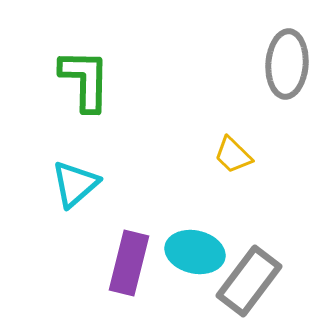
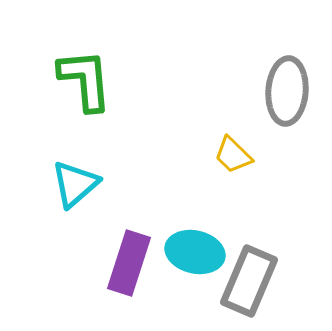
gray ellipse: moved 27 px down
green L-shape: rotated 6 degrees counterclockwise
purple rectangle: rotated 4 degrees clockwise
gray rectangle: rotated 14 degrees counterclockwise
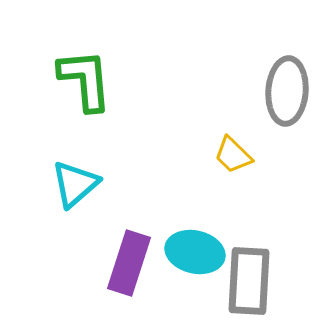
gray rectangle: rotated 20 degrees counterclockwise
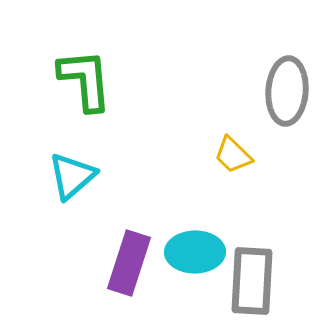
cyan triangle: moved 3 px left, 8 px up
cyan ellipse: rotated 14 degrees counterclockwise
gray rectangle: moved 3 px right
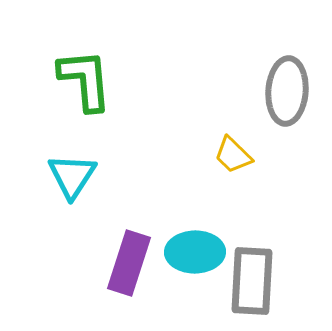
cyan triangle: rotated 16 degrees counterclockwise
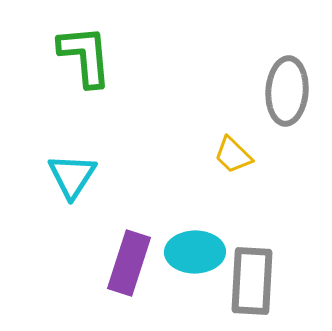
green L-shape: moved 24 px up
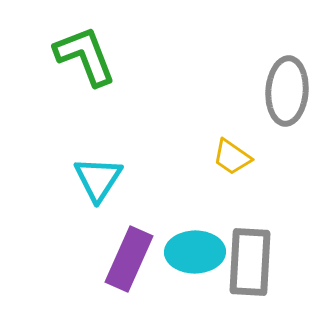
green L-shape: rotated 16 degrees counterclockwise
yellow trapezoid: moved 1 px left, 2 px down; rotated 9 degrees counterclockwise
cyan triangle: moved 26 px right, 3 px down
purple rectangle: moved 4 px up; rotated 6 degrees clockwise
gray rectangle: moved 2 px left, 19 px up
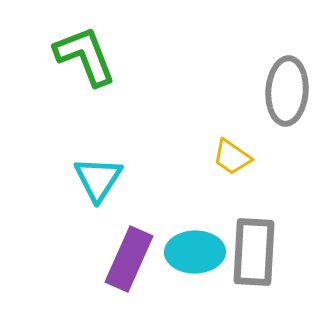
gray rectangle: moved 4 px right, 10 px up
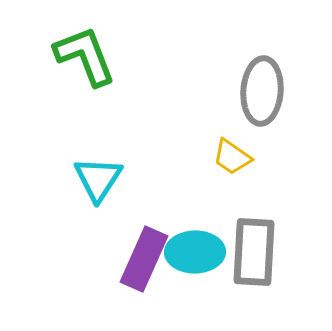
gray ellipse: moved 25 px left
purple rectangle: moved 15 px right
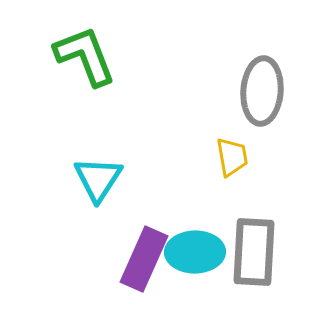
yellow trapezoid: rotated 135 degrees counterclockwise
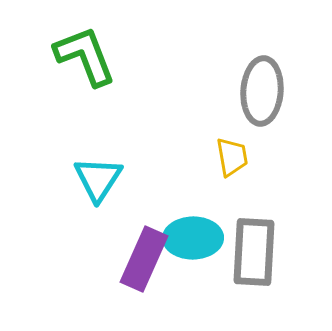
cyan ellipse: moved 2 px left, 14 px up
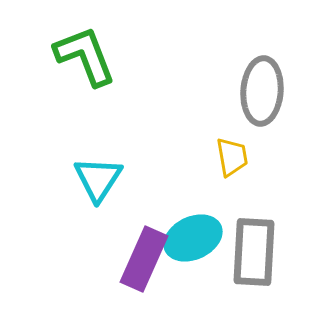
cyan ellipse: rotated 24 degrees counterclockwise
